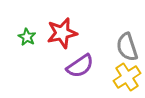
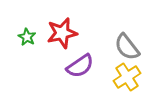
gray semicircle: rotated 20 degrees counterclockwise
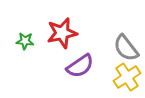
green star: moved 2 px left, 4 px down; rotated 24 degrees counterclockwise
gray semicircle: moved 1 px left, 1 px down
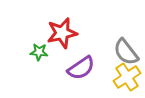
green star: moved 14 px right, 11 px down
gray semicircle: moved 4 px down
purple semicircle: moved 1 px right, 2 px down
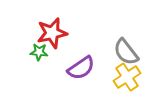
red star: moved 10 px left
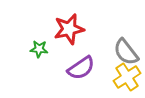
red star: moved 17 px right, 4 px up
green star: moved 3 px up
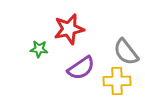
yellow cross: moved 10 px left, 4 px down; rotated 32 degrees clockwise
